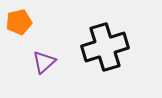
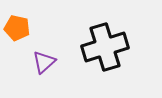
orange pentagon: moved 2 px left, 6 px down; rotated 25 degrees clockwise
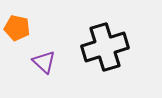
purple triangle: rotated 35 degrees counterclockwise
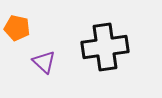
black cross: rotated 9 degrees clockwise
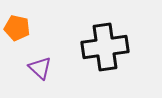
purple triangle: moved 4 px left, 6 px down
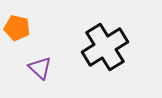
black cross: rotated 24 degrees counterclockwise
